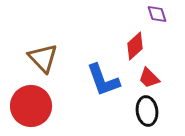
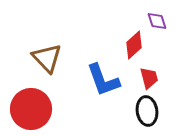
purple diamond: moved 7 px down
red diamond: moved 1 px left, 1 px up
brown triangle: moved 4 px right
red trapezoid: rotated 150 degrees counterclockwise
red circle: moved 3 px down
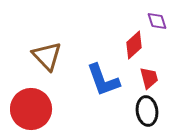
brown triangle: moved 2 px up
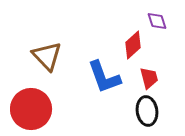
red diamond: moved 1 px left
blue L-shape: moved 1 px right, 3 px up
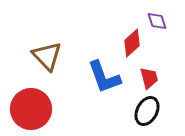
red diamond: moved 1 px left, 2 px up
black ellipse: rotated 36 degrees clockwise
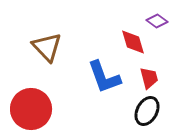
purple diamond: rotated 35 degrees counterclockwise
red diamond: moved 1 px right, 1 px up; rotated 64 degrees counterclockwise
brown triangle: moved 9 px up
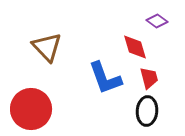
red diamond: moved 2 px right, 5 px down
blue L-shape: moved 1 px right, 1 px down
black ellipse: rotated 24 degrees counterclockwise
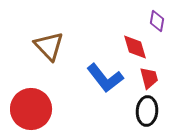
purple diamond: rotated 65 degrees clockwise
brown triangle: moved 2 px right, 1 px up
blue L-shape: rotated 18 degrees counterclockwise
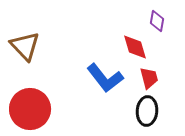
brown triangle: moved 24 px left
red circle: moved 1 px left
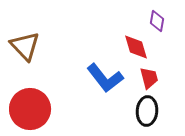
red diamond: moved 1 px right
